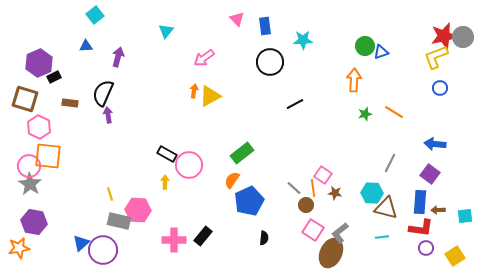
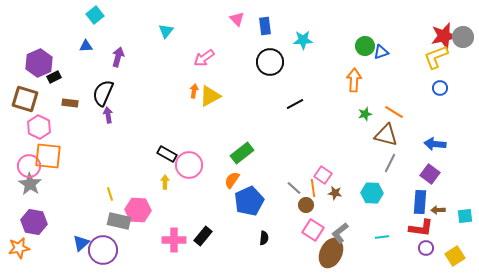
brown triangle at (386, 208): moved 73 px up
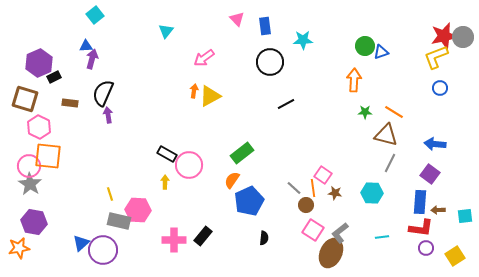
purple arrow at (118, 57): moved 26 px left, 2 px down
black line at (295, 104): moved 9 px left
green star at (365, 114): moved 2 px up; rotated 16 degrees clockwise
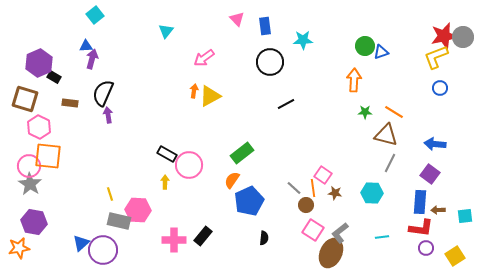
black rectangle at (54, 77): rotated 56 degrees clockwise
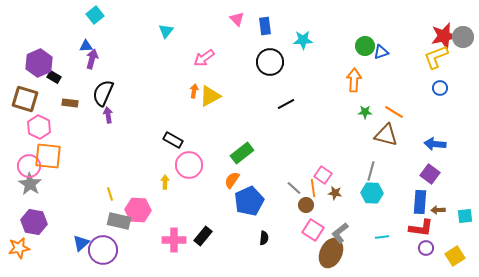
black rectangle at (167, 154): moved 6 px right, 14 px up
gray line at (390, 163): moved 19 px left, 8 px down; rotated 12 degrees counterclockwise
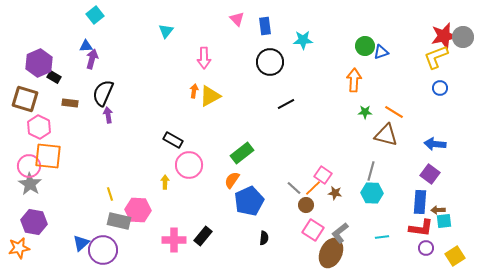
pink arrow at (204, 58): rotated 55 degrees counterclockwise
orange line at (313, 188): rotated 54 degrees clockwise
cyan square at (465, 216): moved 21 px left, 5 px down
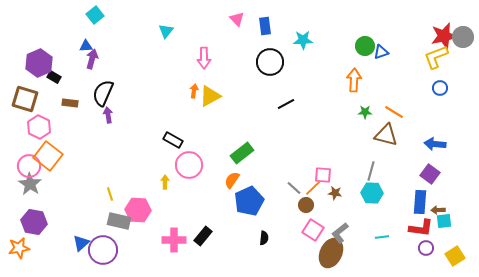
orange square at (48, 156): rotated 32 degrees clockwise
pink square at (323, 175): rotated 30 degrees counterclockwise
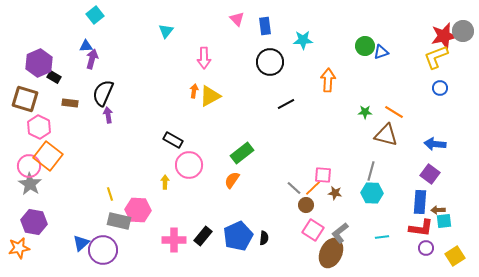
gray circle at (463, 37): moved 6 px up
orange arrow at (354, 80): moved 26 px left
blue pentagon at (249, 201): moved 11 px left, 35 px down
